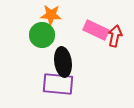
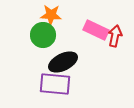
green circle: moved 1 px right
black ellipse: rotated 72 degrees clockwise
purple rectangle: moved 3 px left
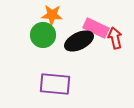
orange star: moved 1 px right
pink rectangle: moved 2 px up
red arrow: moved 2 px down; rotated 25 degrees counterclockwise
black ellipse: moved 16 px right, 21 px up
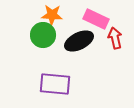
pink rectangle: moved 9 px up
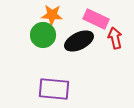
purple rectangle: moved 1 px left, 5 px down
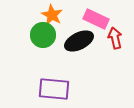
orange star: rotated 25 degrees clockwise
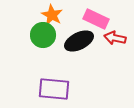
red arrow: rotated 65 degrees counterclockwise
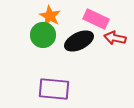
orange star: moved 2 px left, 1 px down
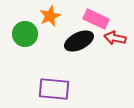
orange star: rotated 20 degrees clockwise
green circle: moved 18 px left, 1 px up
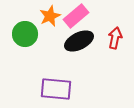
pink rectangle: moved 20 px left, 3 px up; rotated 65 degrees counterclockwise
red arrow: rotated 90 degrees clockwise
purple rectangle: moved 2 px right
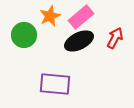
pink rectangle: moved 5 px right, 1 px down
green circle: moved 1 px left, 1 px down
red arrow: rotated 15 degrees clockwise
purple rectangle: moved 1 px left, 5 px up
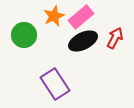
orange star: moved 4 px right
black ellipse: moved 4 px right
purple rectangle: rotated 52 degrees clockwise
